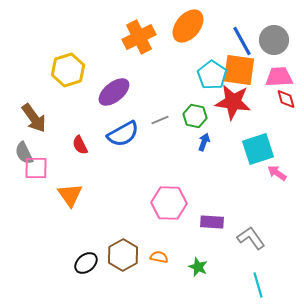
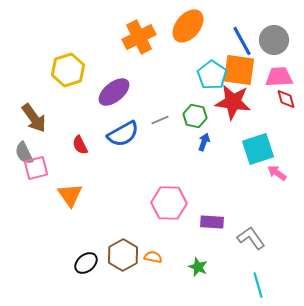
pink square: rotated 15 degrees counterclockwise
orange semicircle: moved 6 px left
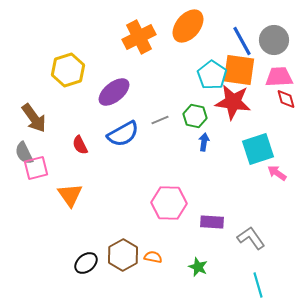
blue arrow: rotated 12 degrees counterclockwise
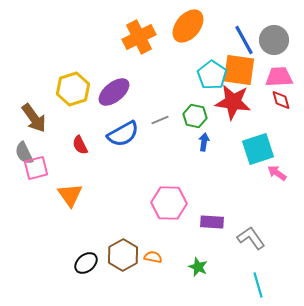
blue line: moved 2 px right, 1 px up
yellow hexagon: moved 5 px right, 19 px down
red diamond: moved 5 px left, 1 px down
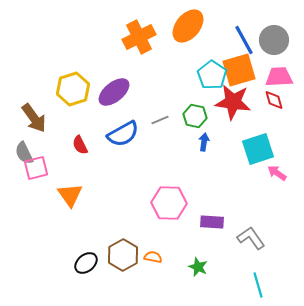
orange square: rotated 24 degrees counterclockwise
red diamond: moved 7 px left
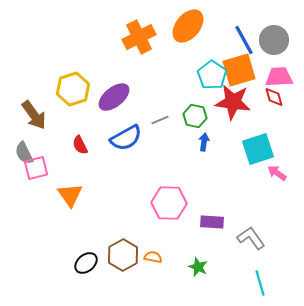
purple ellipse: moved 5 px down
red diamond: moved 3 px up
brown arrow: moved 3 px up
blue semicircle: moved 3 px right, 4 px down
cyan line: moved 2 px right, 2 px up
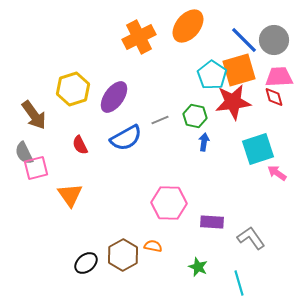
blue line: rotated 16 degrees counterclockwise
purple ellipse: rotated 16 degrees counterclockwise
red star: rotated 15 degrees counterclockwise
orange semicircle: moved 11 px up
cyan line: moved 21 px left
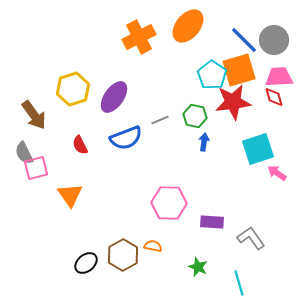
blue semicircle: rotated 8 degrees clockwise
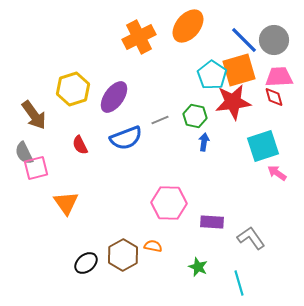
cyan square: moved 5 px right, 3 px up
orange triangle: moved 4 px left, 8 px down
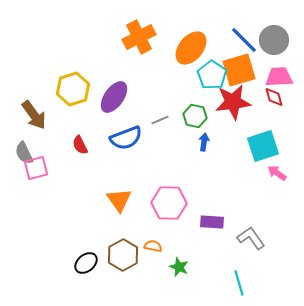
orange ellipse: moved 3 px right, 22 px down
orange triangle: moved 53 px right, 3 px up
green star: moved 19 px left
